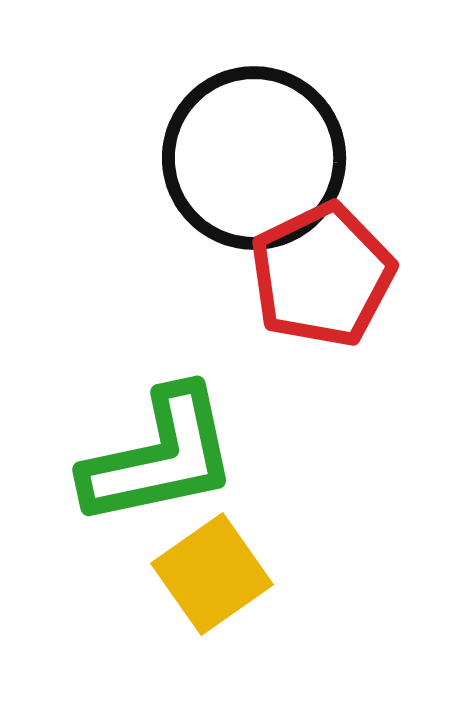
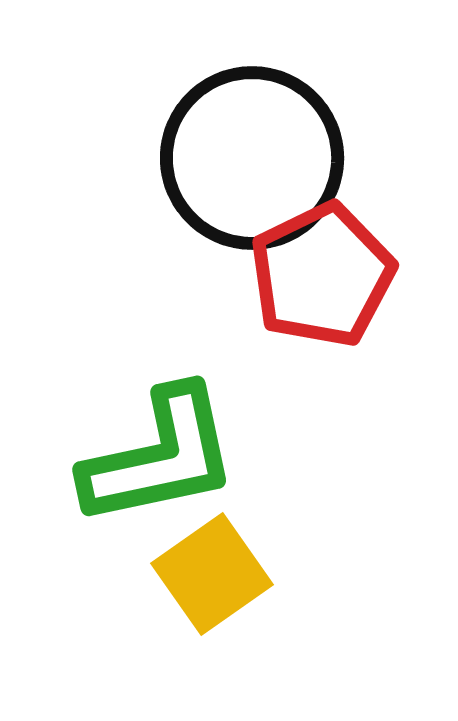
black circle: moved 2 px left
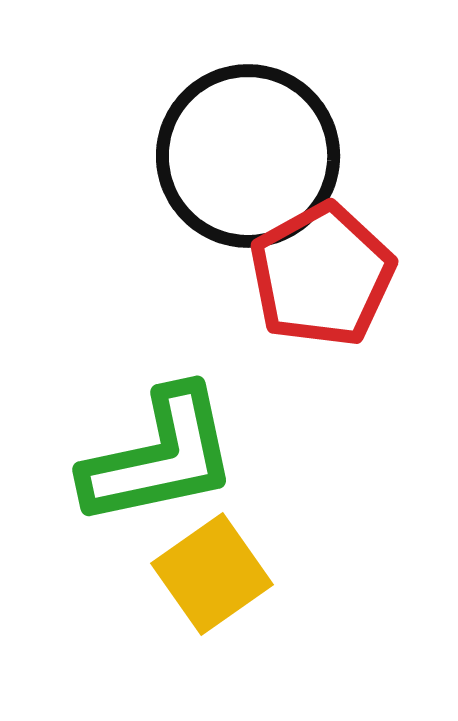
black circle: moved 4 px left, 2 px up
red pentagon: rotated 3 degrees counterclockwise
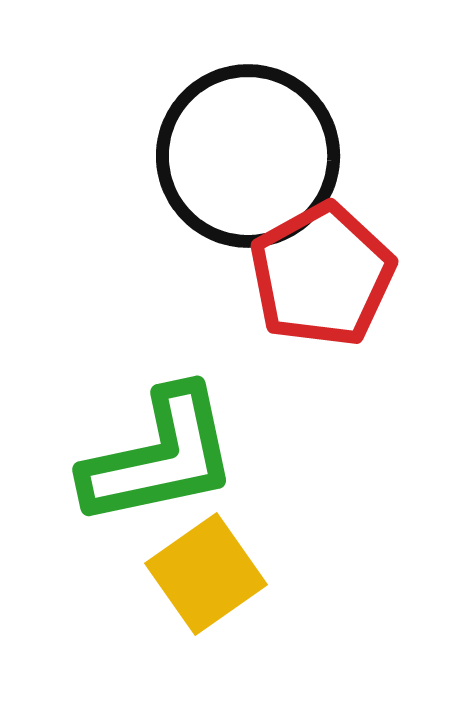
yellow square: moved 6 px left
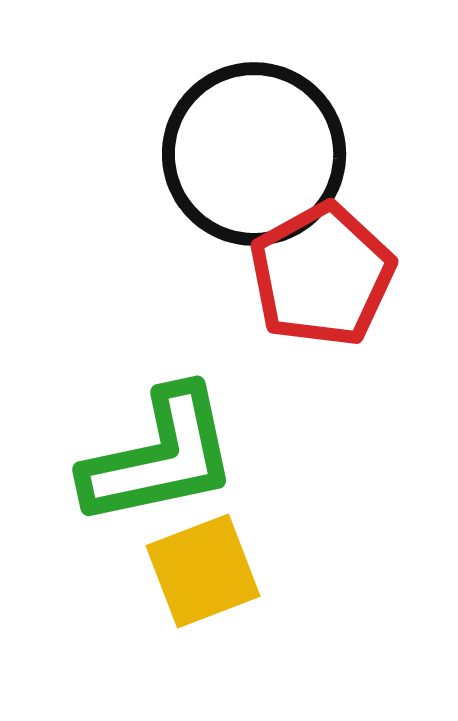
black circle: moved 6 px right, 2 px up
yellow square: moved 3 px left, 3 px up; rotated 14 degrees clockwise
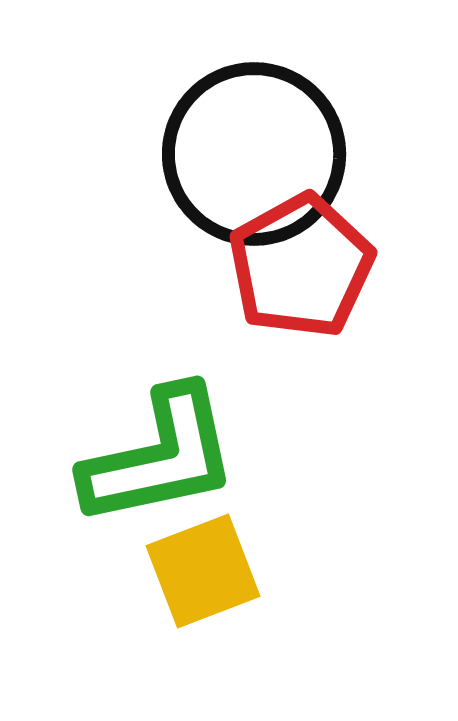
red pentagon: moved 21 px left, 9 px up
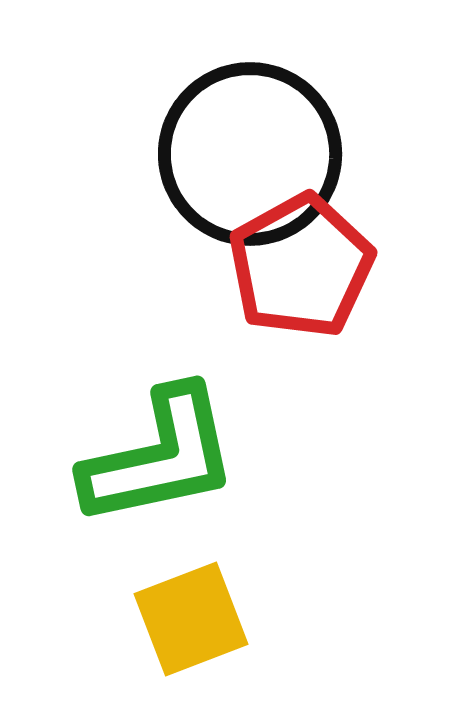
black circle: moved 4 px left
yellow square: moved 12 px left, 48 px down
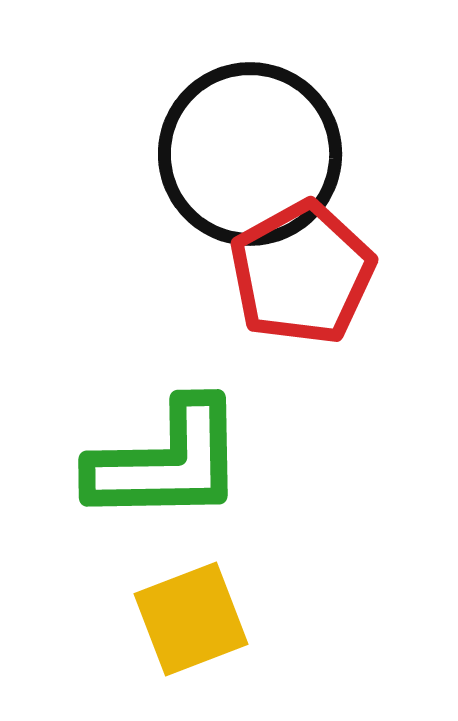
red pentagon: moved 1 px right, 7 px down
green L-shape: moved 7 px right, 5 px down; rotated 11 degrees clockwise
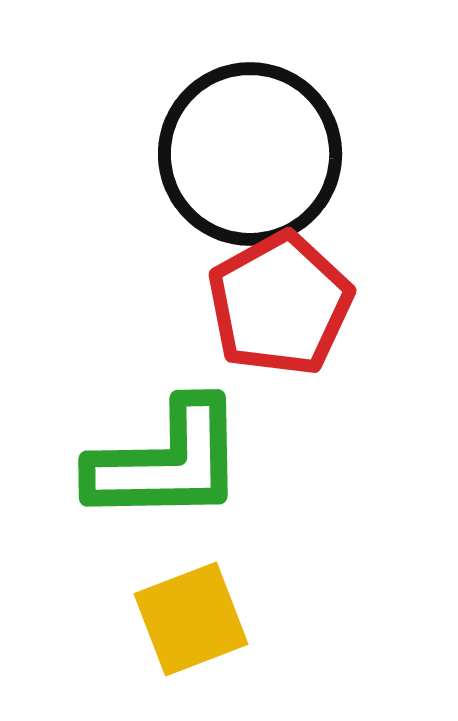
red pentagon: moved 22 px left, 31 px down
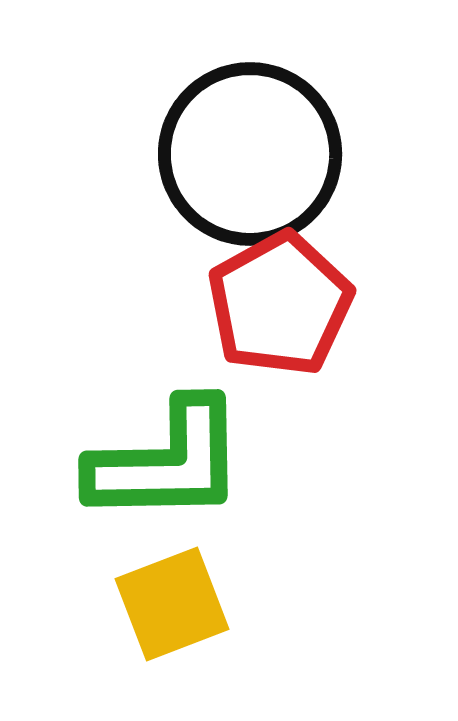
yellow square: moved 19 px left, 15 px up
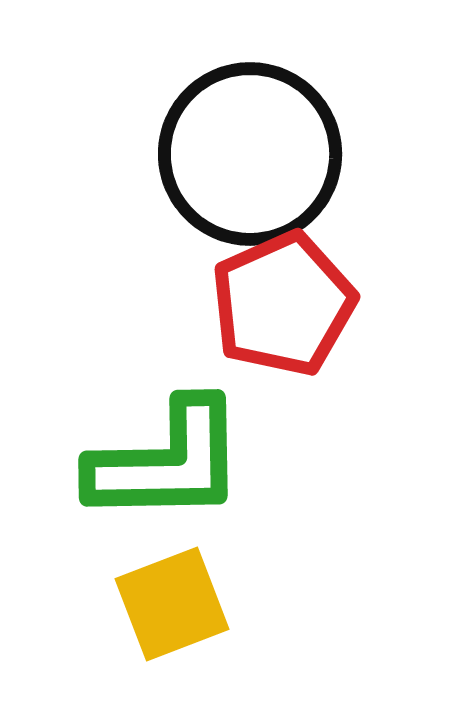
red pentagon: moved 3 px right; rotated 5 degrees clockwise
